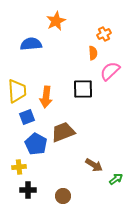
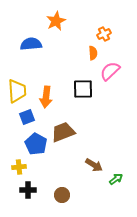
brown circle: moved 1 px left, 1 px up
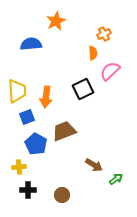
black square: rotated 25 degrees counterclockwise
brown trapezoid: moved 1 px right, 1 px up
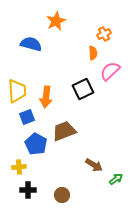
blue semicircle: rotated 20 degrees clockwise
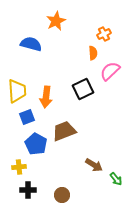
green arrow: rotated 88 degrees clockwise
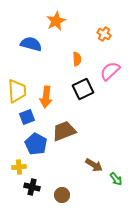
orange cross: rotated 32 degrees counterclockwise
orange semicircle: moved 16 px left, 6 px down
black cross: moved 4 px right, 3 px up; rotated 14 degrees clockwise
